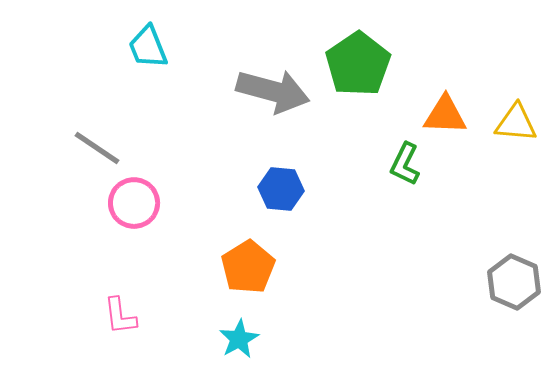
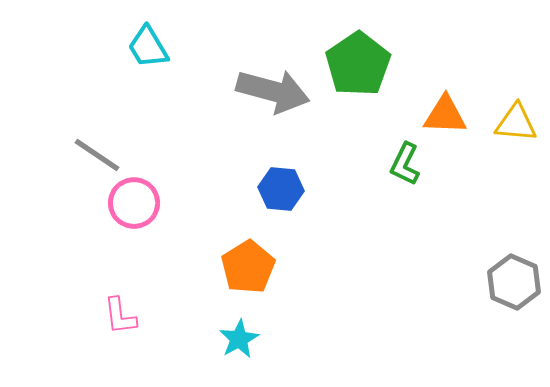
cyan trapezoid: rotated 9 degrees counterclockwise
gray line: moved 7 px down
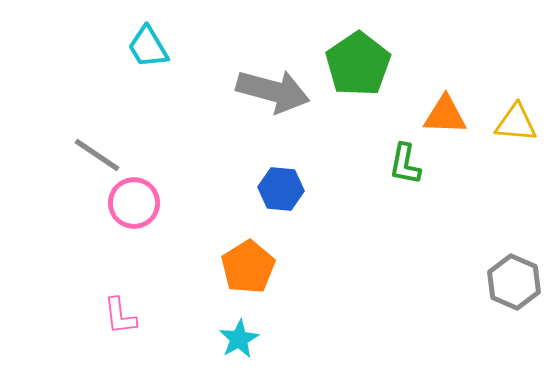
green L-shape: rotated 15 degrees counterclockwise
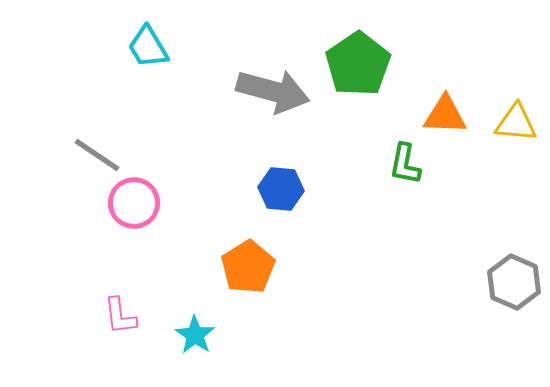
cyan star: moved 44 px left, 4 px up; rotated 9 degrees counterclockwise
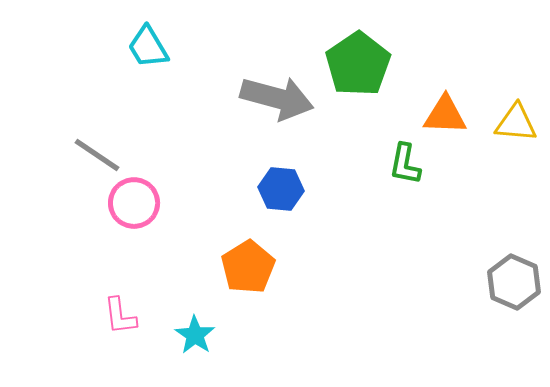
gray arrow: moved 4 px right, 7 px down
